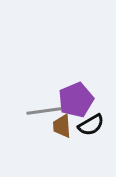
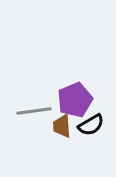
purple pentagon: moved 1 px left
gray line: moved 10 px left
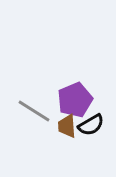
gray line: rotated 40 degrees clockwise
brown trapezoid: moved 5 px right
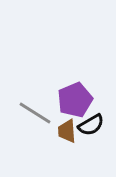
gray line: moved 1 px right, 2 px down
brown trapezoid: moved 5 px down
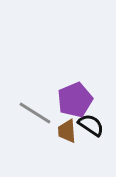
black semicircle: rotated 116 degrees counterclockwise
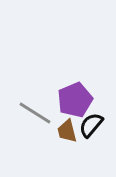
black semicircle: rotated 84 degrees counterclockwise
brown trapezoid: rotated 10 degrees counterclockwise
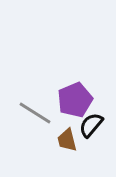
brown trapezoid: moved 9 px down
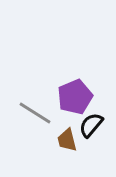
purple pentagon: moved 3 px up
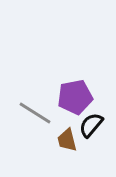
purple pentagon: rotated 12 degrees clockwise
